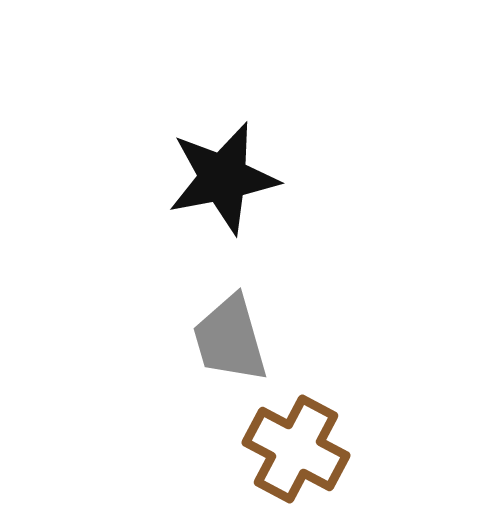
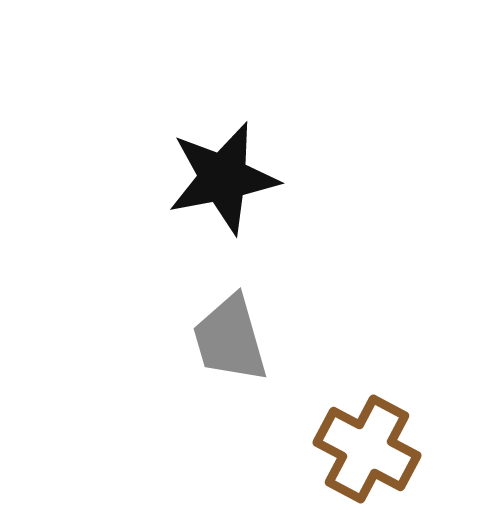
brown cross: moved 71 px right
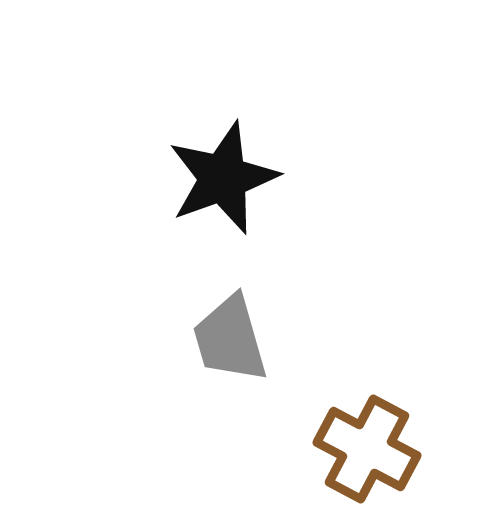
black star: rotated 9 degrees counterclockwise
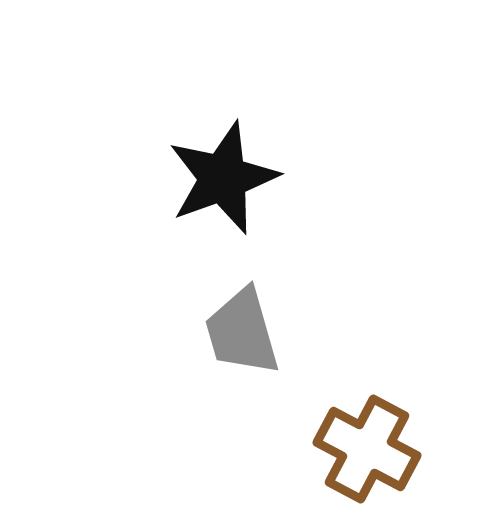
gray trapezoid: moved 12 px right, 7 px up
